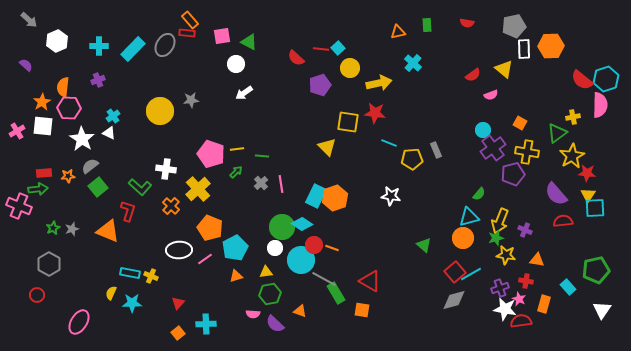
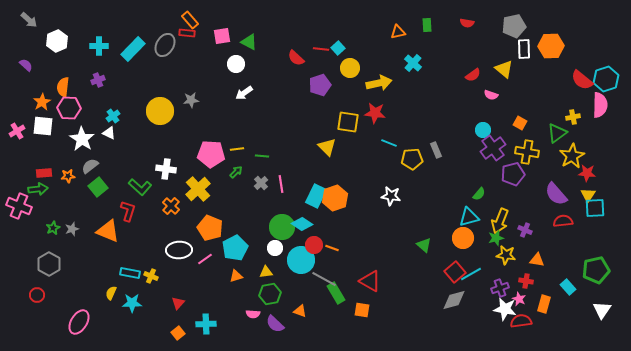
pink semicircle at (491, 95): rotated 40 degrees clockwise
pink pentagon at (211, 154): rotated 16 degrees counterclockwise
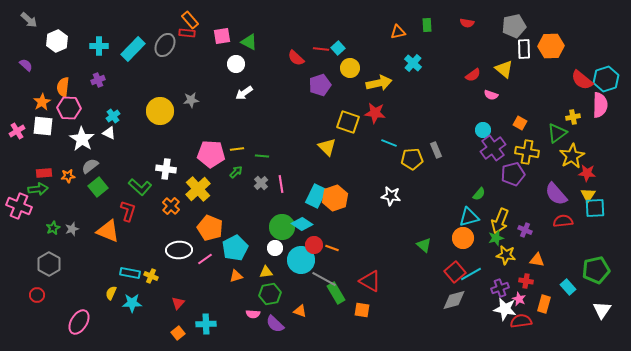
yellow square at (348, 122): rotated 10 degrees clockwise
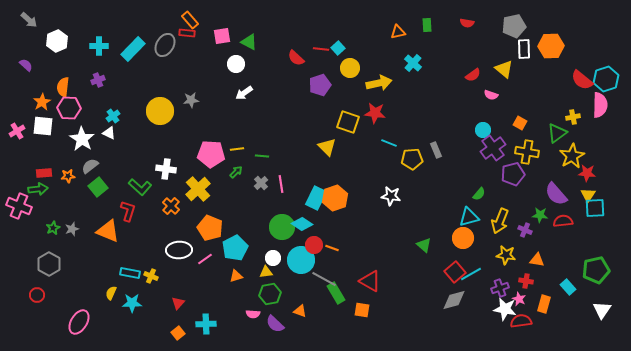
cyan rectangle at (316, 196): moved 2 px down
green star at (496, 238): moved 44 px right, 23 px up; rotated 21 degrees clockwise
white circle at (275, 248): moved 2 px left, 10 px down
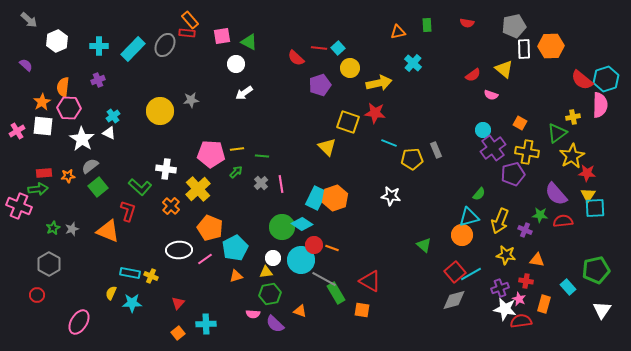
red line at (321, 49): moved 2 px left, 1 px up
orange circle at (463, 238): moved 1 px left, 3 px up
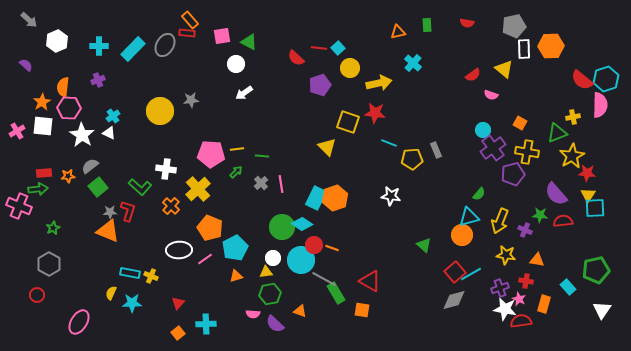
green triangle at (557, 133): rotated 15 degrees clockwise
white star at (82, 139): moved 4 px up
gray star at (72, 229): moved 38 px right, 17 px up; rotated 16 degrees clockwise
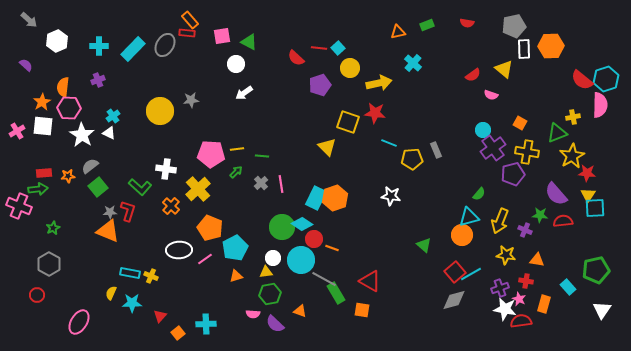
green rectangle at (427, 25): rotated 72 degrees clockwise
red circle at (314, 245): moved 6 px up
red triangle at (178, 303): moved 18 px left, 13 px down
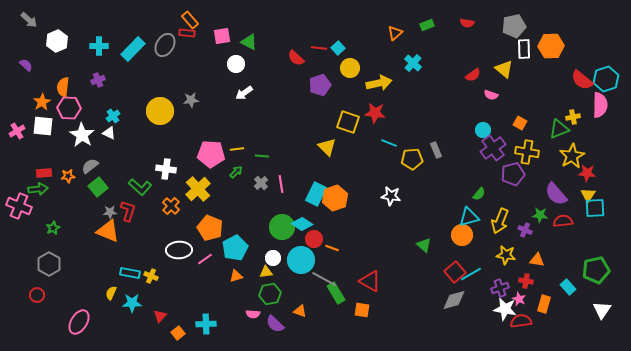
orange triangle at (398, 32): moved 3 px left, 1 px down; rotated 28 degrees counterclockwise
green triangle at (557, 133): moved 2 px right, 4 px up
cyan rectangle at (316, 198): moved 4 px up
